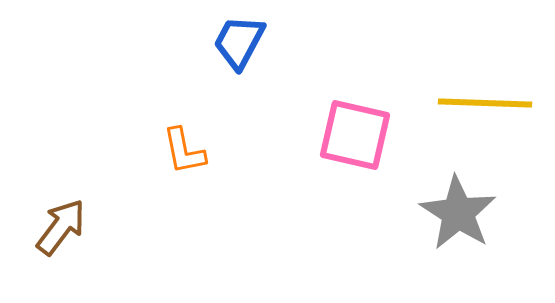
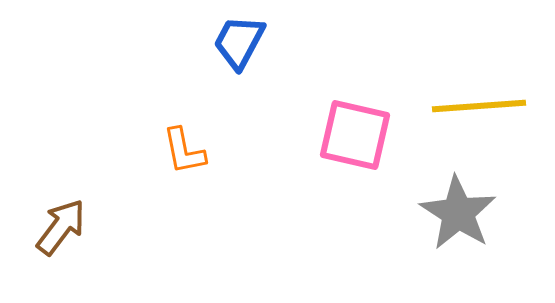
yellow line: moved 6 px left, 3 px down; rotated 6 degrees counterclockwise
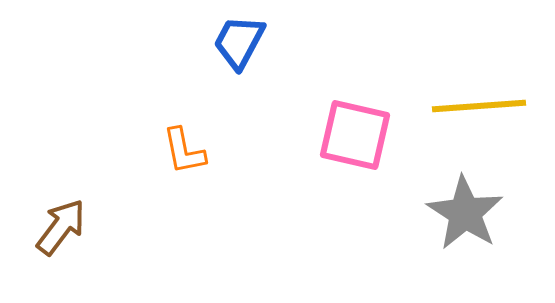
gray star: moved 7 px right
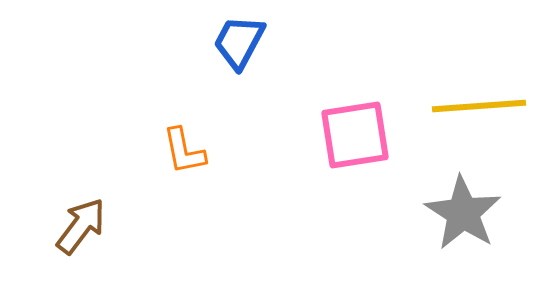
pink square: rotated 22 degrees counterclockwise
gray star: moved 2 px left
brown arrow: moved 20 px right, 1 px up
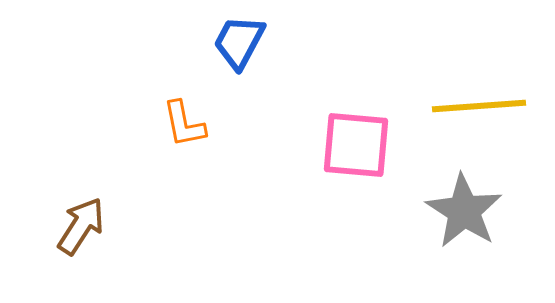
pink square: moved 1 px right, 10 px down; rotated 14 degrees clockwise
orange L-shape: moved 27 px up
gray star: moved 1 px right, 2 px up
brown arrow: rotated 4 degrees counterclockwise
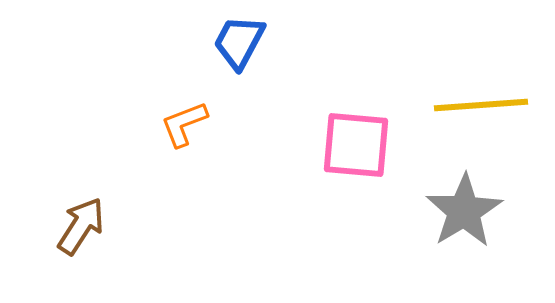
yellow line: moved 2 px right, 1 px up
orange L-shape: rotated 80 degrees clockwise
gray star: rotated 8 degrees clockwise
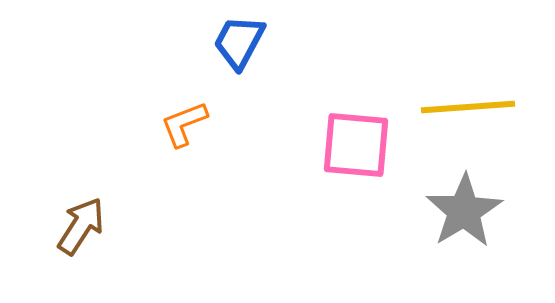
yellow line: moved 13 px left, 2 px down
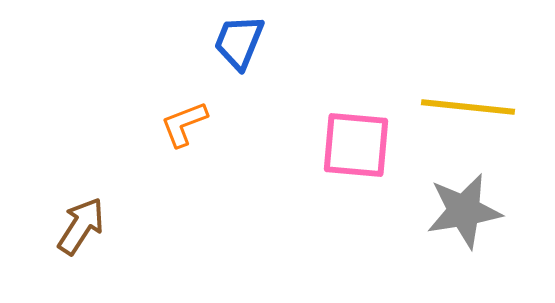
blue trapezoid: rotated 6 degrees counterclockwise
yellow line: rotated 10 degrees clockwise
gray star: rotated 22 degrees clockwise
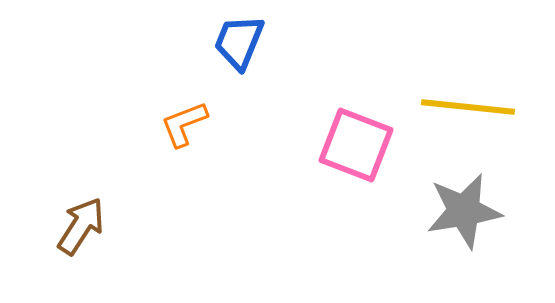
pink square: rotated 16 degrees clockwise
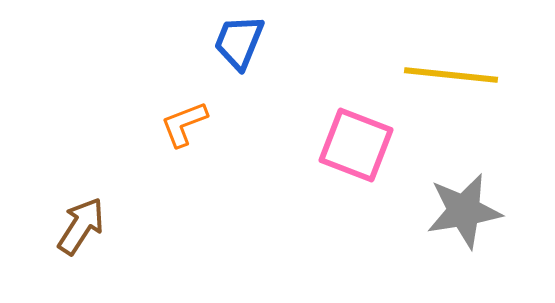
yellow line: moved 17 px left, 32 px up
